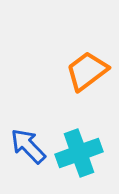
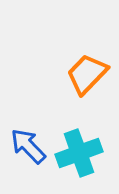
orange trapezoid: moved 3 px down; rotated 9 degrees counterclockwise
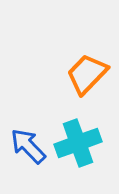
cyan cross: moved 1 px left, 10 px up
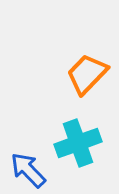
blue arrow: moved 24 px down
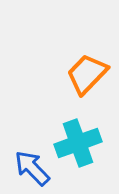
blue arrow: moved 4 px right, 2 px up
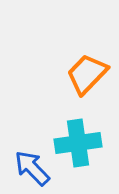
cyan cross: rotated 12 degrees clockwise
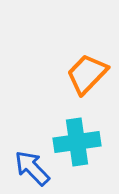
cyan cross: moved 1 px left, 1 px up
